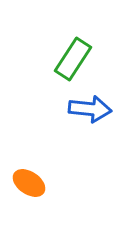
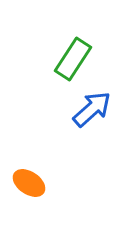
blue arrow: moved 2 px right; rotated 48 degrees counterclockwise
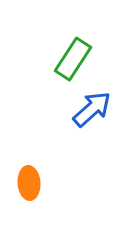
orange ellipse: rotated 52 degrees clockwise
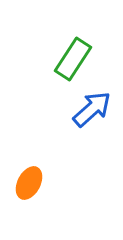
orange ellipse: rotated 32 degrees clockwise
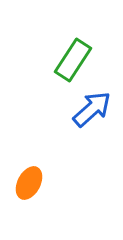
green rectangle: moved 1 px down
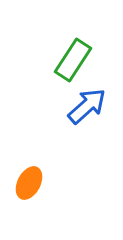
blue arrow: moved 5 px left, 3 px up
